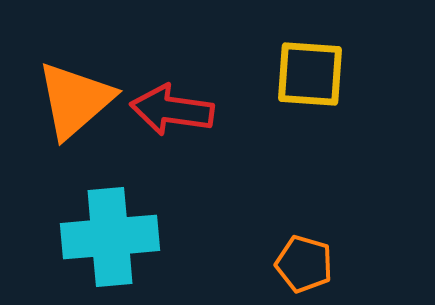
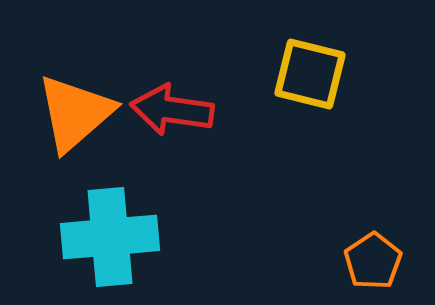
yellow square: rotated 10 degrees clockwise
orange triangle: moved 13 px down
orange pentagon: moved 69 px right, 3 px up; rotated 22 degrees clockwise
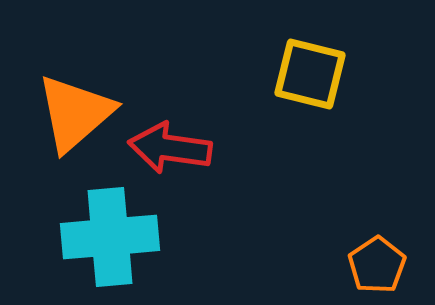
red arrow: moved 2 px left, 38 px down
orange pentagon: moved 4 px right, 4 px down
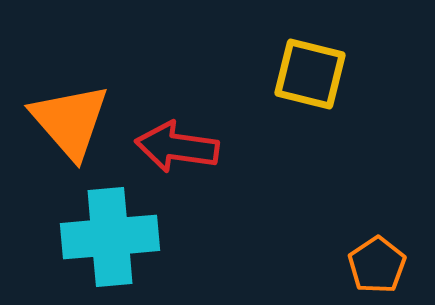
orange triangle: moved 5 px left, 8 px down; rotated 30 degrees counterclockwise
red arrow: moved 7 px right, 1 px up
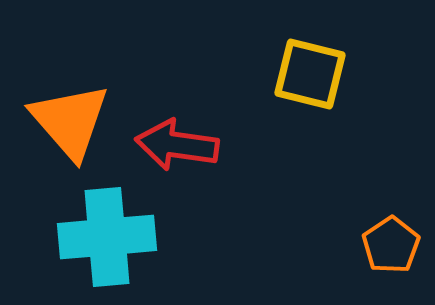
red arrow: moved 2 px up
cyan cross: moved 3 px left
orange pentagon: moved 14 px right, 20 px up
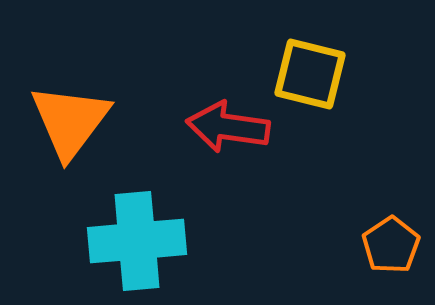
orange triangle: rotated 18 degrees clockwise
red arrow: moved 51 px right, 18 px up
cyan cross: moved 30 px right, 4 px down
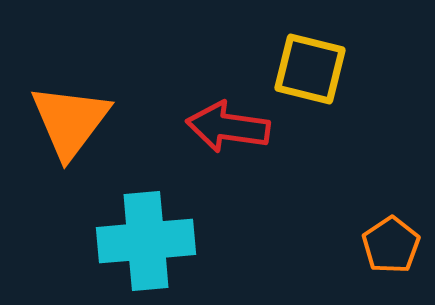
yellow square: moved 5 px up
cyan cross: moved 9 px right
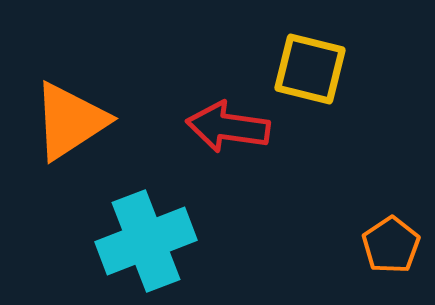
orange triangle: rotated 20 degrees clockwise
cyan cross: rotated 16 degrees counterclockwise
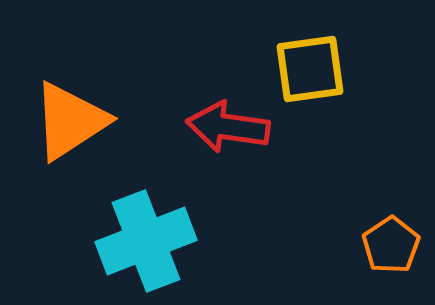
yellow square: rotated 22 degrees counterclockwise
